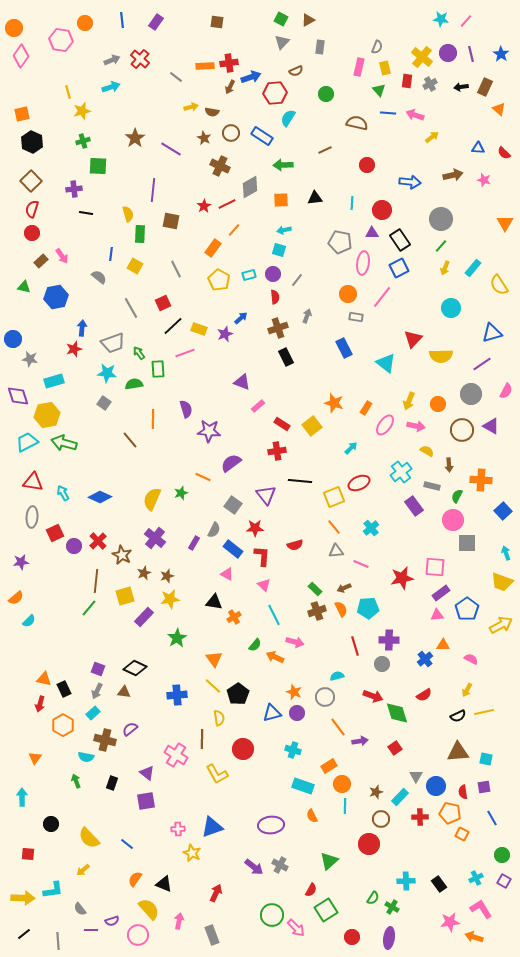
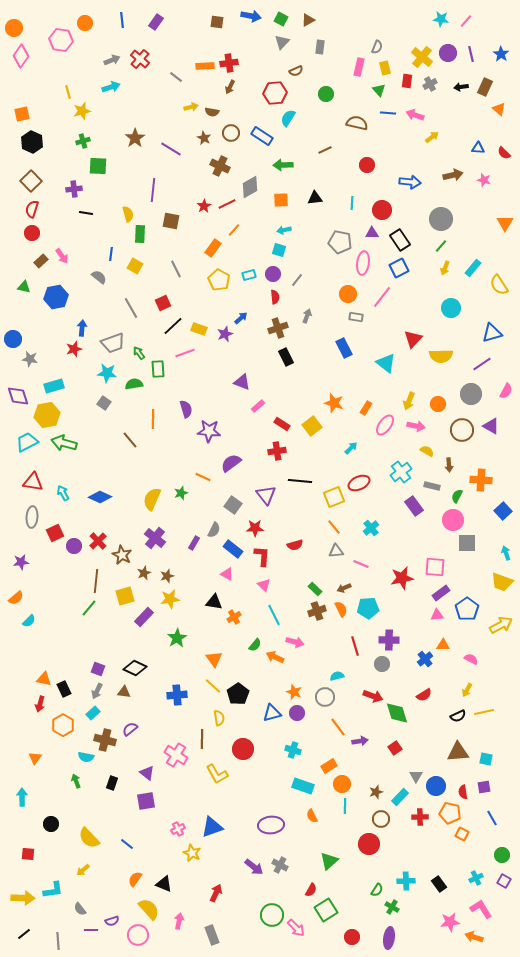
blue arrow at (251, 77): moved 61 px up; rotated 30 degrees clockwise
cyan rectangle at (54, 381): moved 5 px down
pink cross at (178, 829): rotated 24 degrees counterclockwise
green semicircle at (373, 898): moved 4 px right, 8 px up
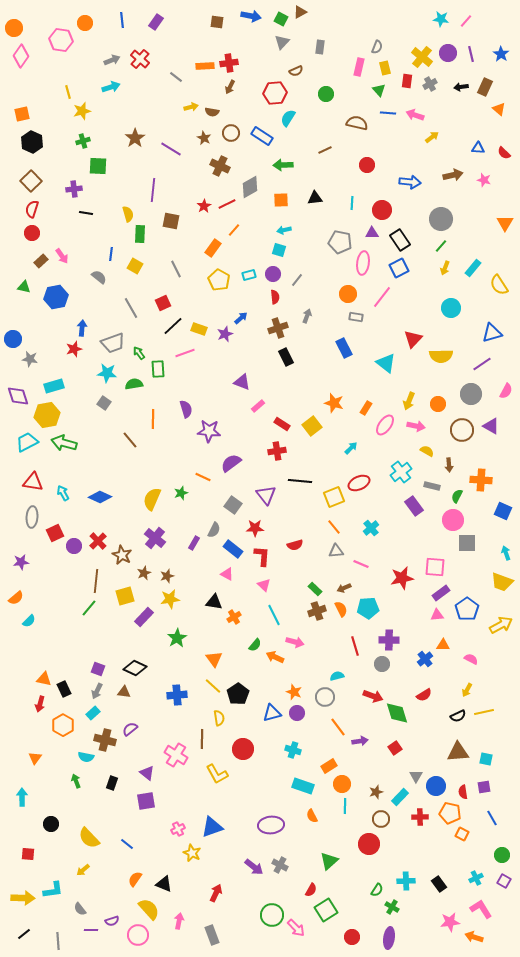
brown triangle at (308, 20): moved 8 px left, 8 px up
blue square at (503, 511): rotated 24 degrees counterclockwise
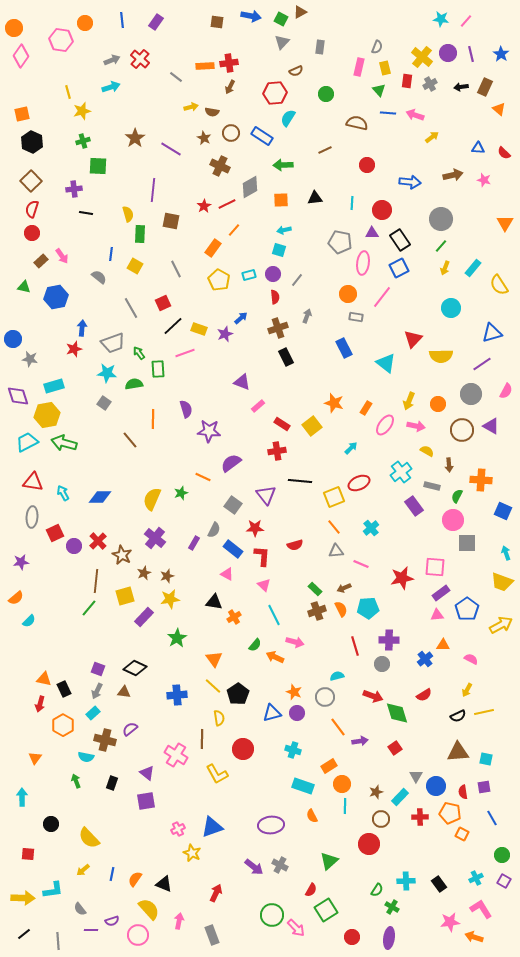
blue diamond at (100, 497): rotated 25 degrees counterclockwise
blue line at (127, 844): moved 15 px left, 30 px down; rotated 64 degrees clockwise
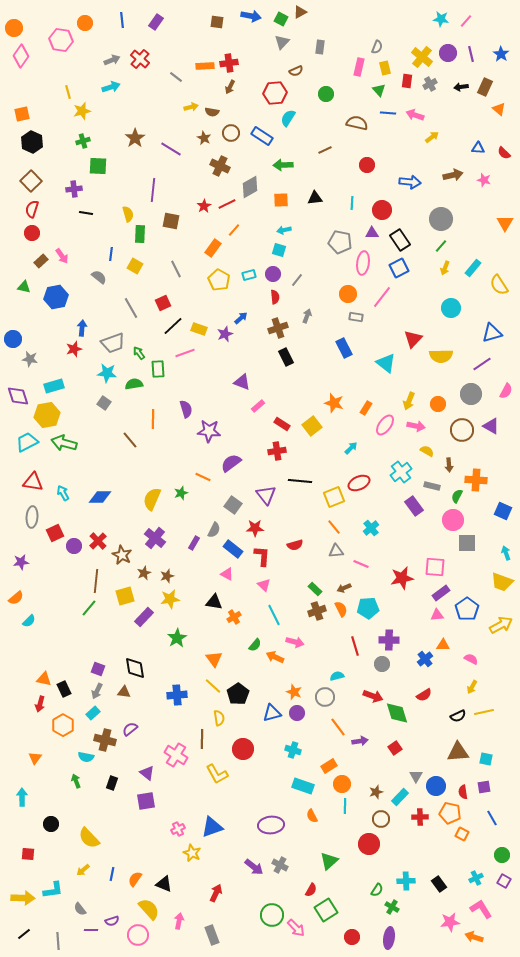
orange cross at (481, 480): moved 5 px left
black diamond at (135, 668): rotated 55 degrees clockwise
yellow arrow at (467, 690): moved 5 px right, 3 px up
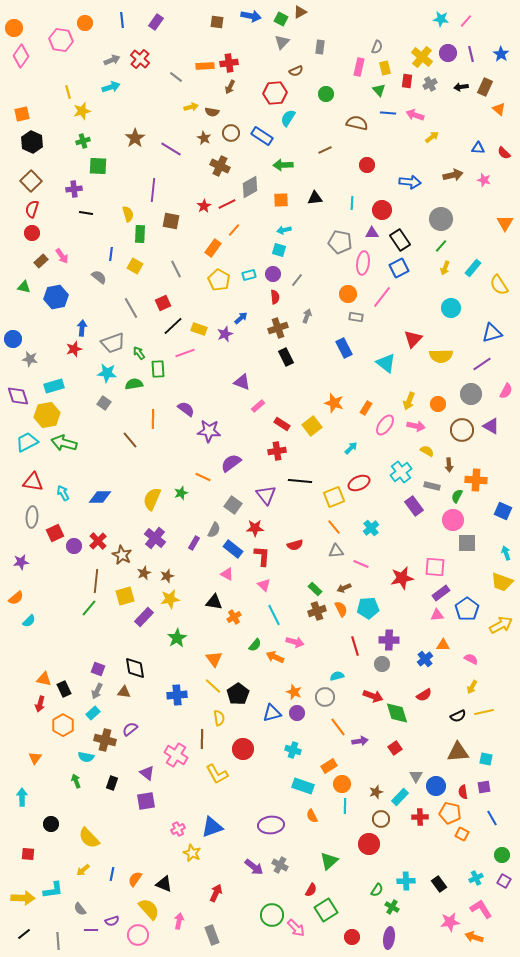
purple semicircle at (186, 409): rotated 36 degrees counterclockwise
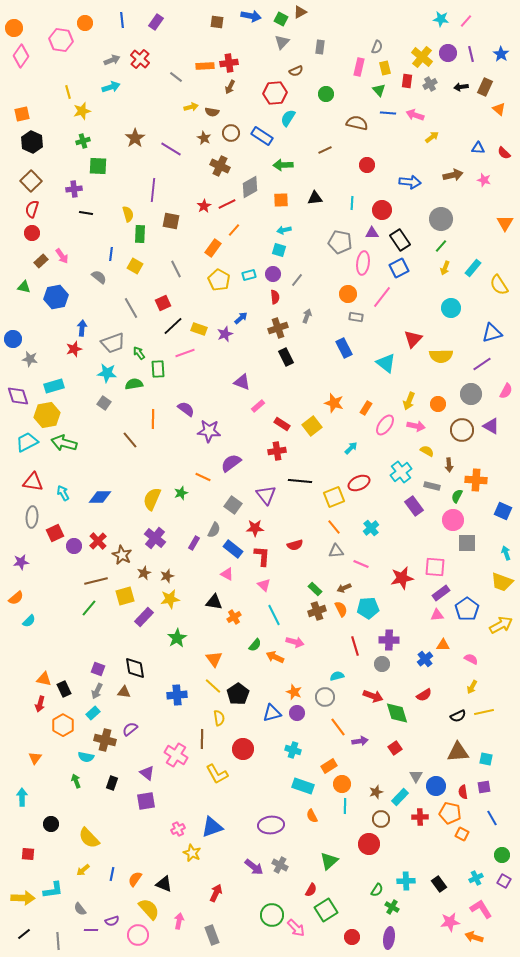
brown line at (96, 581): rotated 70 degrees clockwise
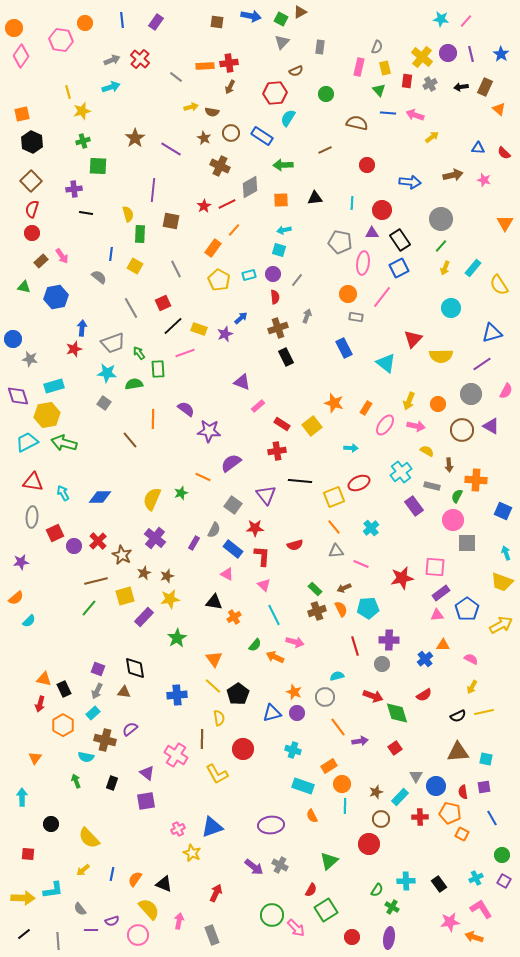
cyan arrow at (351, 448): rotated 48 degrees clockwise
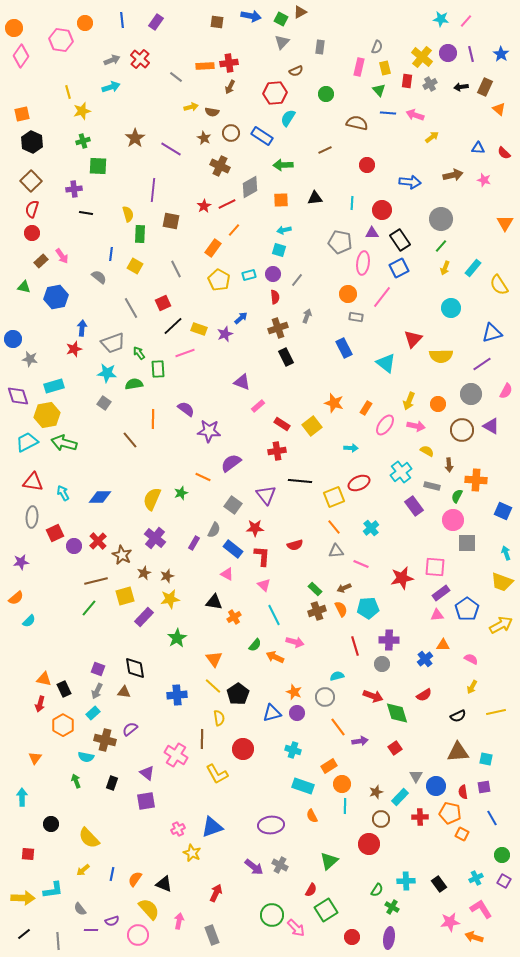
yellow line at (484, 712): moved 12 px right
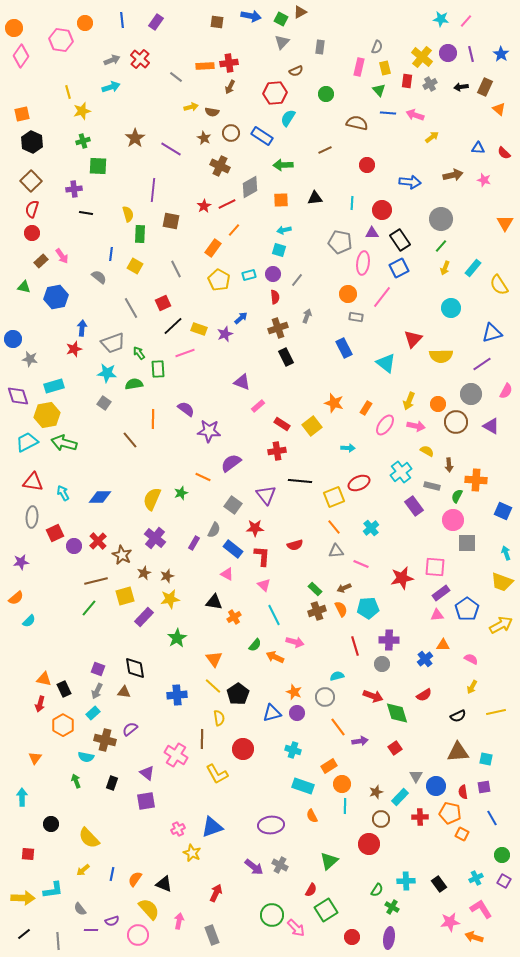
brown circle at (462, 430): moved 6 px left, 8 px up
cyan arrow at (351, 448): moved 3 px left
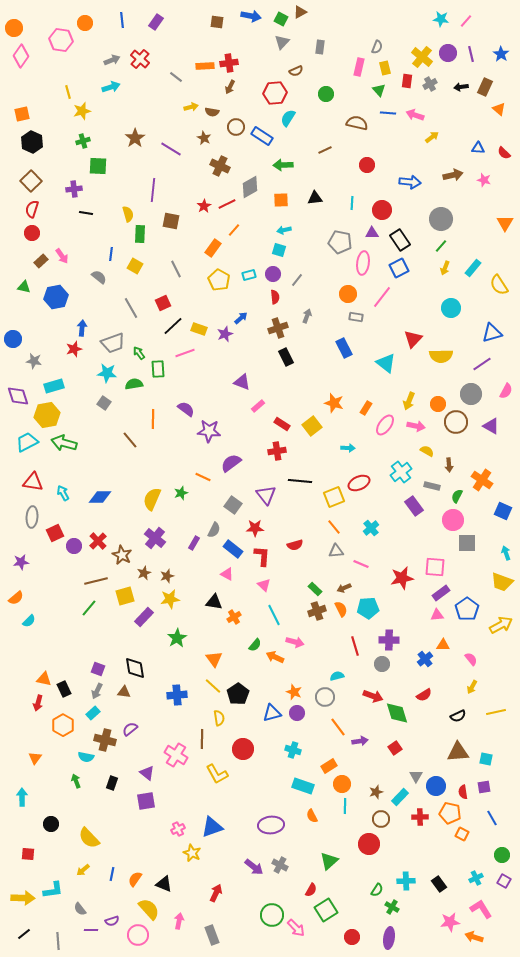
brown circle at (231, 133): moved 5 px right, 6 px up
gray star at (30, 359): moved 4 px right, 2 px down
orange cross at (476, 480): moved 6 px right; rotated 30 degrees clockwise
pink semicircle at (471, 659): rotated 24 degrees clockwise
red arrow at (40, 704): moved 2 px left, 1 px up
